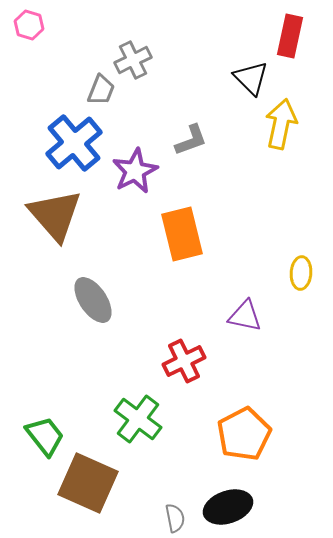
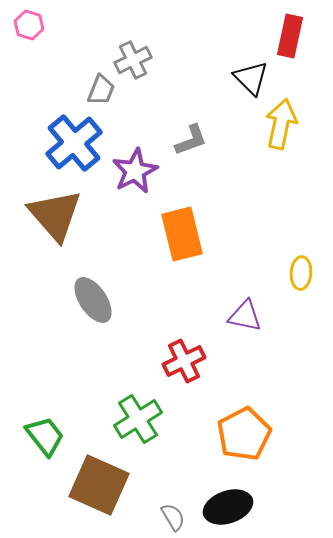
green cross: rotated 21 degrees clockwise
brown square: moved 11 px right, 2 px down
gray semicircle: moved 2 px left, 1 px up; rotated 20 degrees counterclockwise
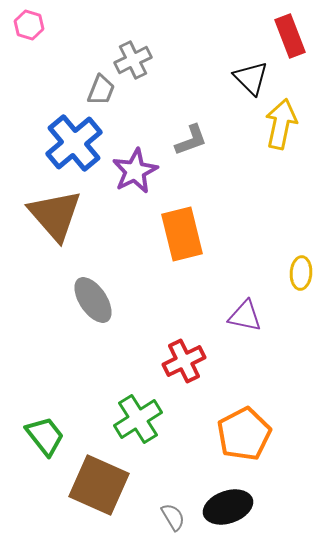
red rectangle: rotated 33 degrees counterclockwise
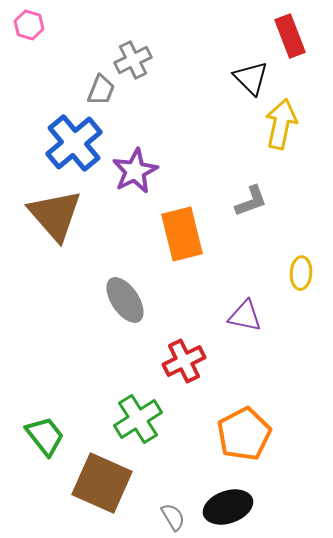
gray L-shape: moved 60 px right, 61 px down
gray ellipse: moved 32 px right
brown square: moved 3 px right, 2 px up
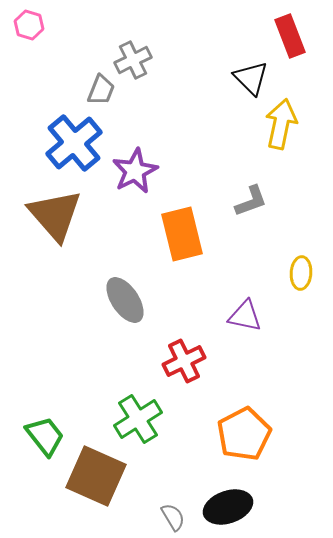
brown square: moved 6 px left, 7 px up
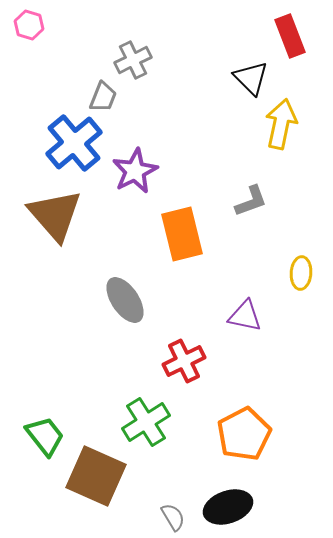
gray trapezoid: moved 2 px right, 7 px down
green cross: moved 8 px right, 3 px down
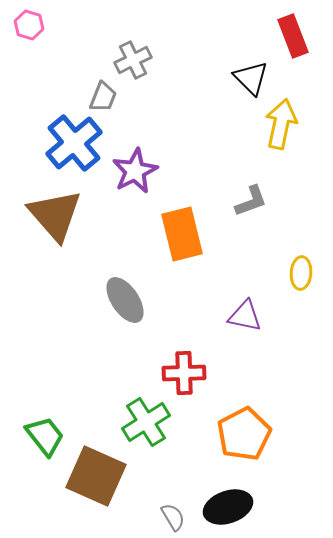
red rectangle: moved 3 px right
red cross: moved 12 px down; rotated 24 degrees clockwise
